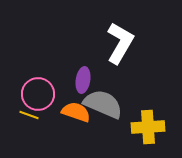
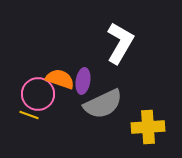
purple ellipse: moved 1 px down
gray semicircle: rotated 132 degrees clockwise
orange semicircle: moved 16 px left, 33 px up
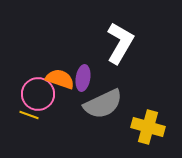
purple ellipse: moved 3 px up
yellow cross: rotated 20 degrees clockwise
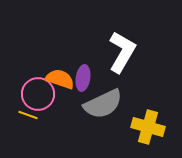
white L-shape: moved 2 px right, 9 px down
yellow line: moved 1 px left
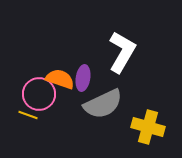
pink circle: moved 1 px right
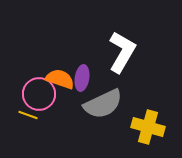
purple ellipse: moved 1 px left
